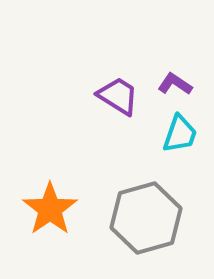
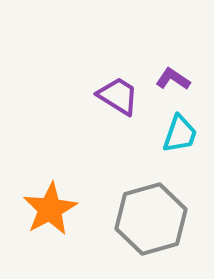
purple L-shape: moved 2 px left, 5 px up
orange star: rotated 6 degrees clockwise
gray hexagon: moved 5 px right, 1 px down
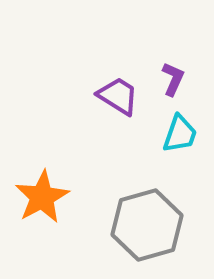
purple L-shape: rotated 80 degrees clockwise
orange star: moved 8 px left, 12 px up
gray hexagon: moved 4 px left, 6 px down
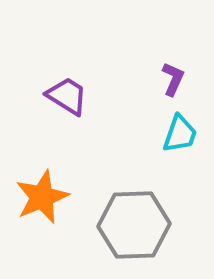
purple trapezoid: moved 51 px left
orange star: rotated 6 degrees clockwise
gray hexagon: moved 13 px left; rotated 14 degrees clockwise
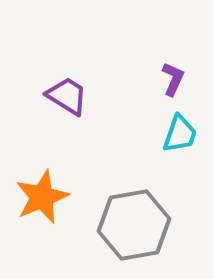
gray hexagon: rotated 8 degrees counterclockwise
